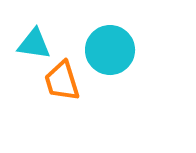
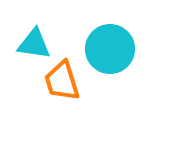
cyan circle: moved 1 px up
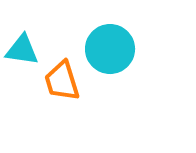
cyan triangle: moved 12 px left, 6 px down
